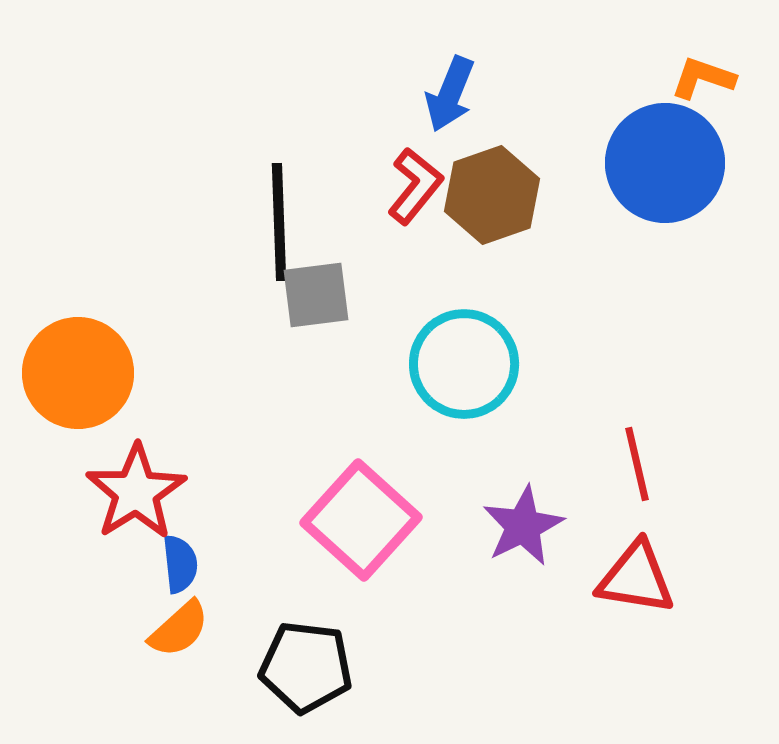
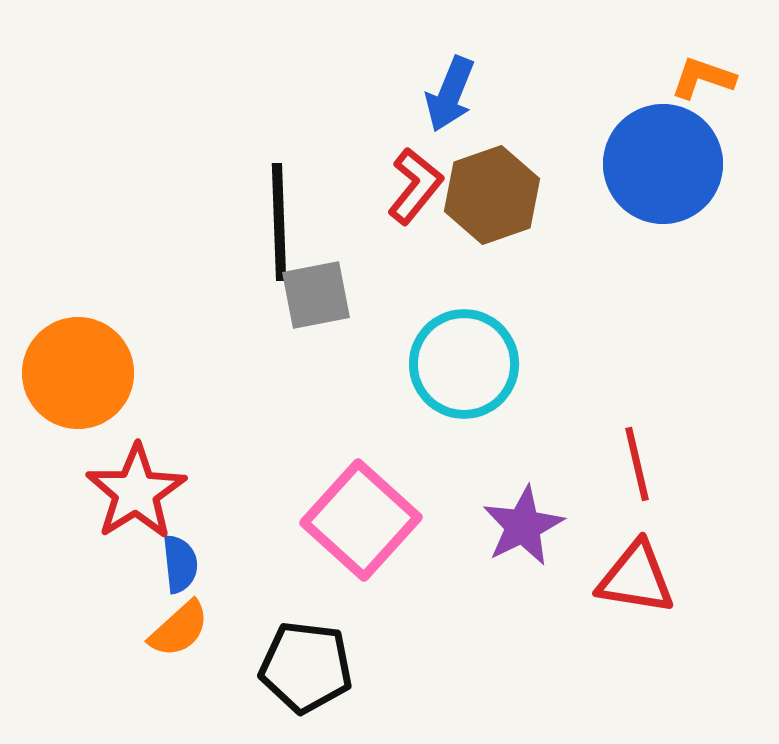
blue circle: moved 2 px left, 1 px down
gray square: rotated 4 degrees counterclockwise
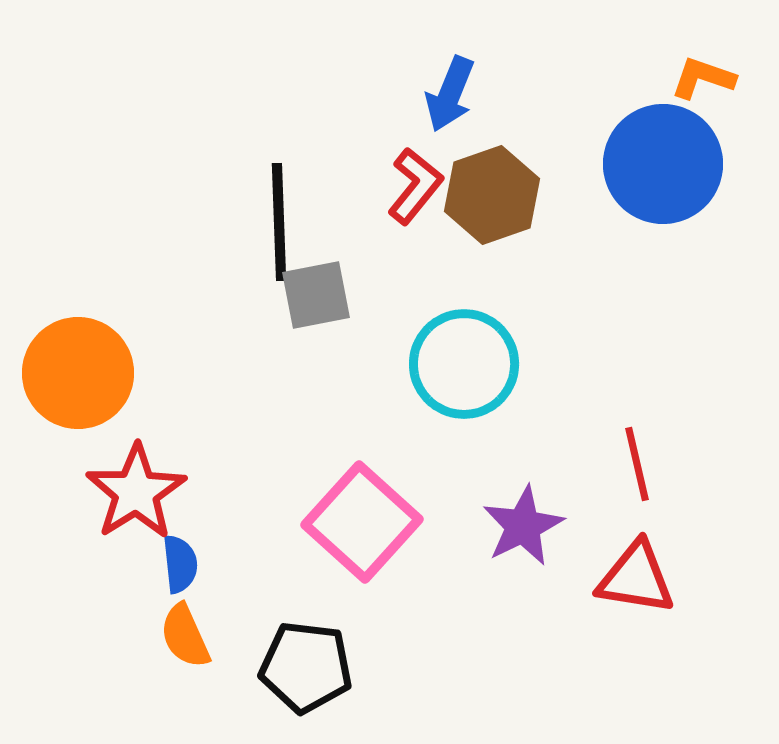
pink square: moved 1 px right, 2 px down
orange semicircle: moved 6 px right, 7 px down; rotated 108 degrees clockwise
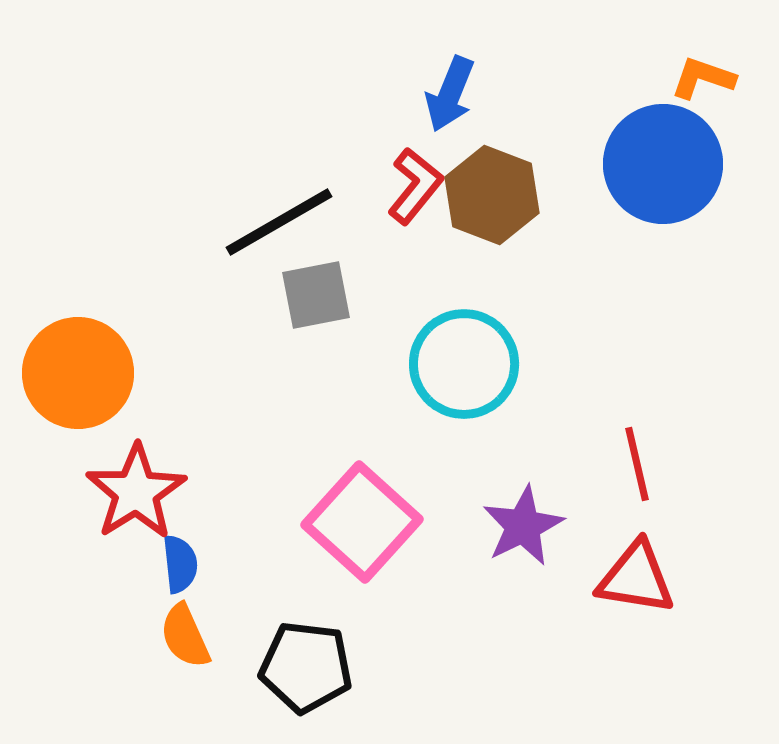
brown hexagon: rotated 20 degrees counterclockwise
black line: rotated 62 degrees clockwise
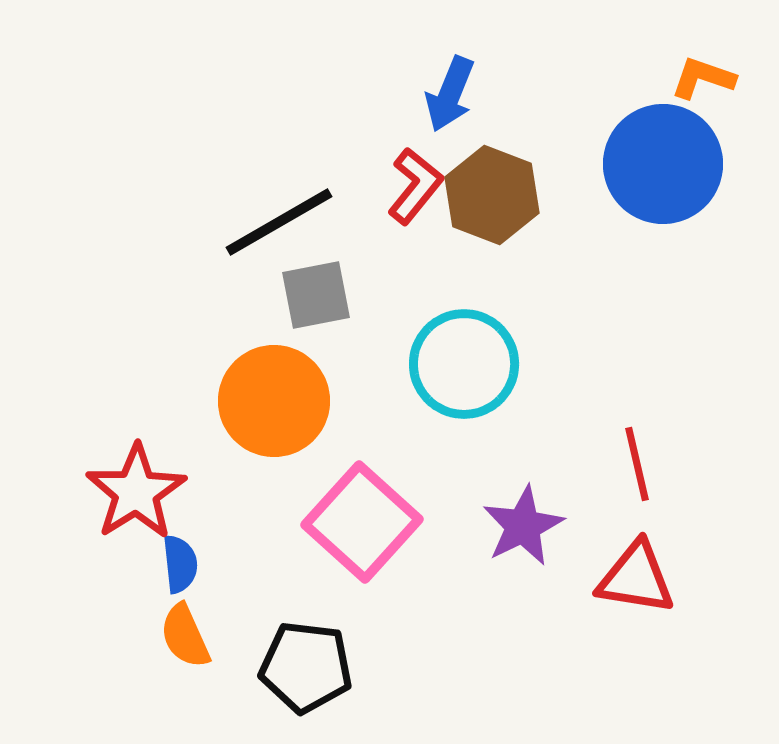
orange circle: moved 196 px right, 28 px down
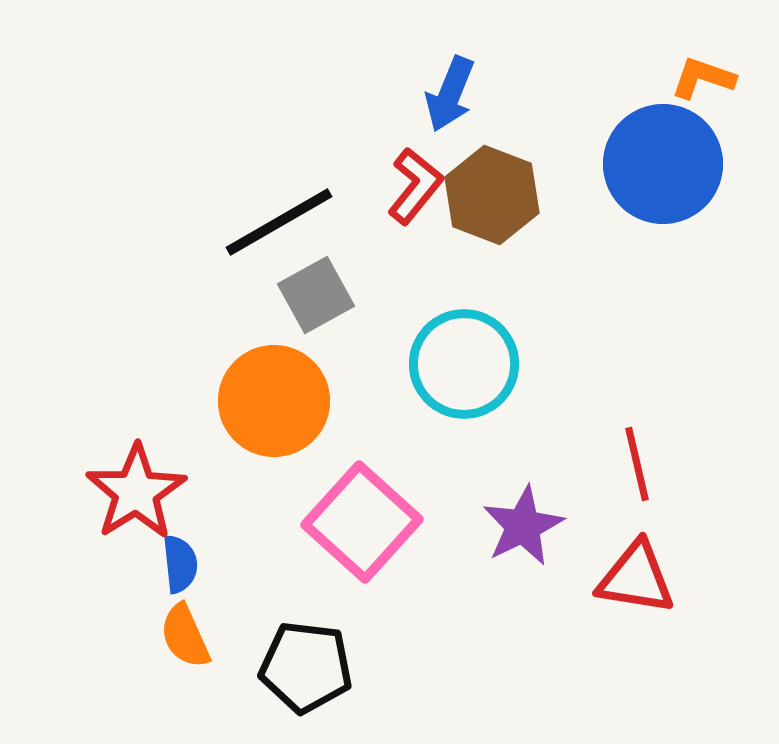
gray square: rotated 18 degrees counterclockwise
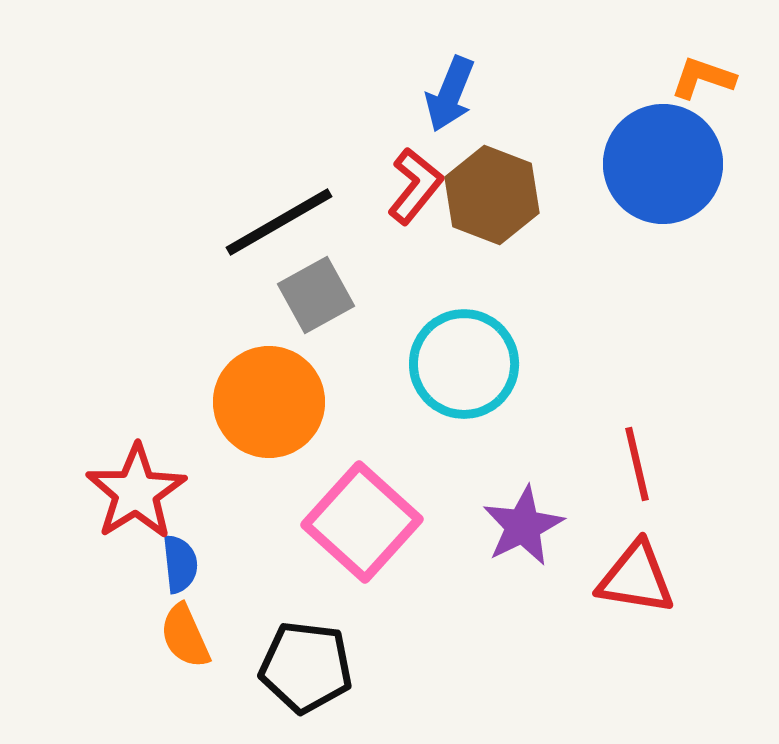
orange circle: moved 5 px left, 1 px down
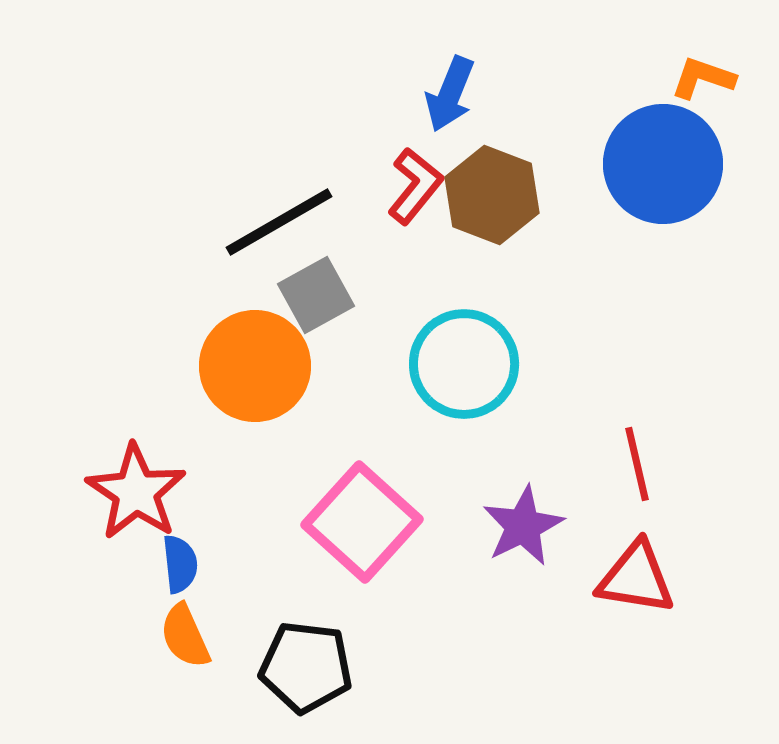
orange circle: moved 14 px left, 36 px up
red star: rotated 6 degrees counterclockwise
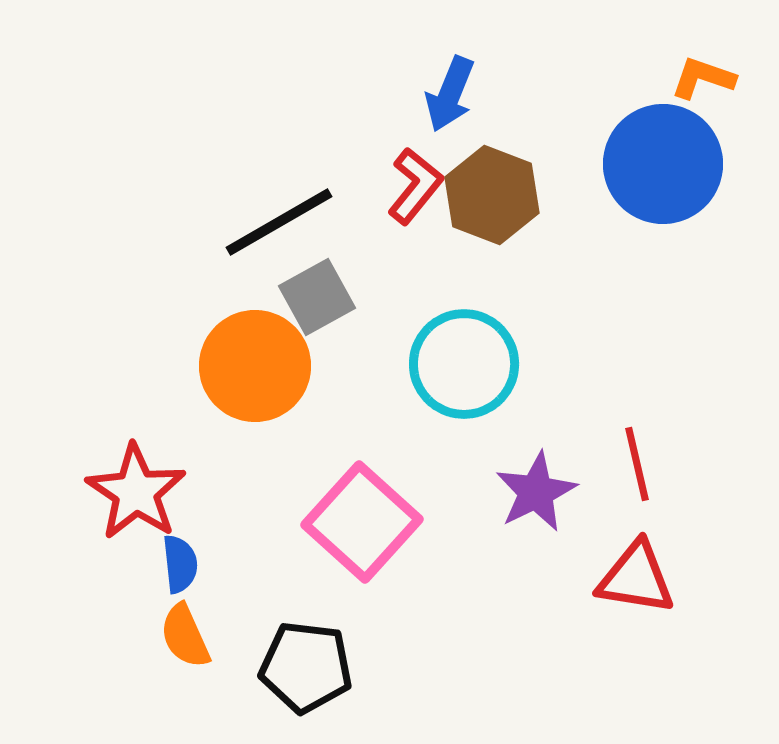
gray square: moved 1 px right, 2 px down
purple star: moved 13 px right, 34 px up
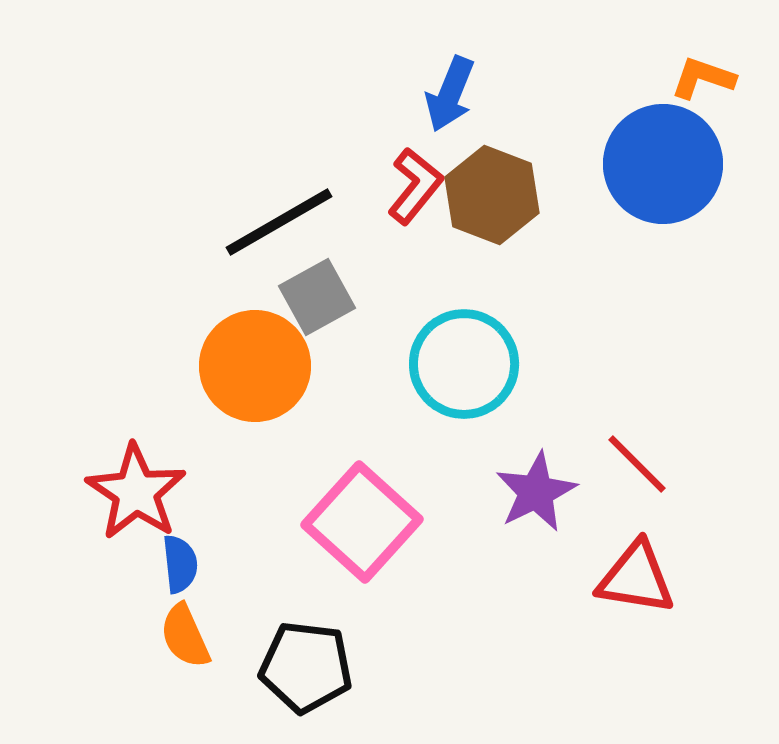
red line: rotated 32 degrees counterclockwise
